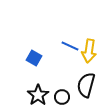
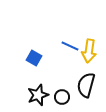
black star: rotated 15 degrees clockwise
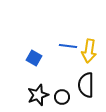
blue line: moved 2 px left; rotated 18 degrees counterclockwise
black semicircle: rotated 15 degrees counterclockwise
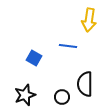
yellow arrow: moved 31 px up
black semicircle: moved 1 px left, 1 px up
black star: moved 13 px left
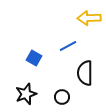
yellow arrow: moved 2 px up; rotated 80 degrees clockwise
blue line: rotated 36 degrees counterclockwise
black semicircle: moved 11 px up
black star: moved 1 px right, 1 px up
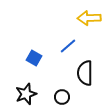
blue line: rotated 12 degrees counterclockwise
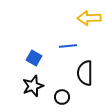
blue line: rotated 36 degrees clockwise
black star: moved 7 px right, 8 px up
